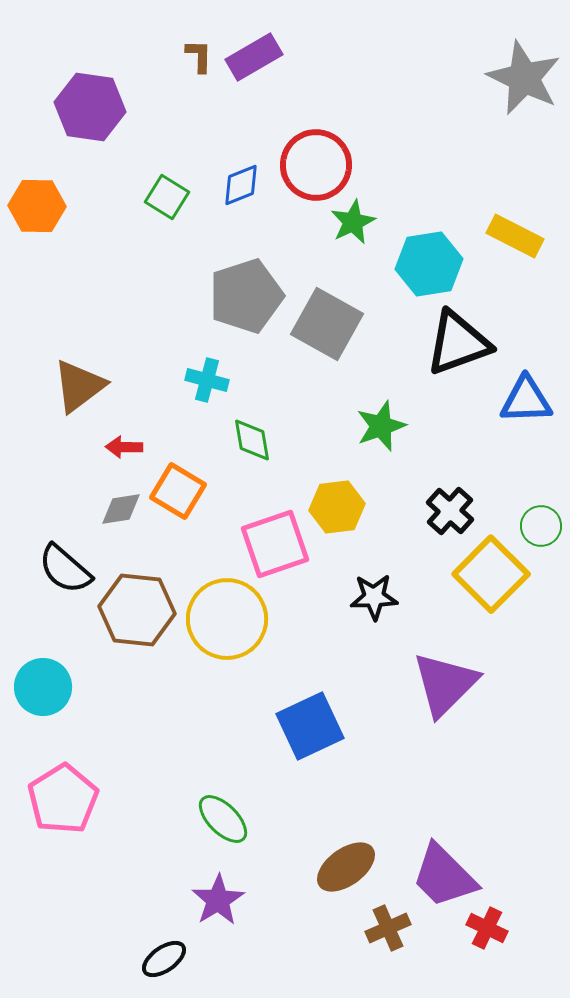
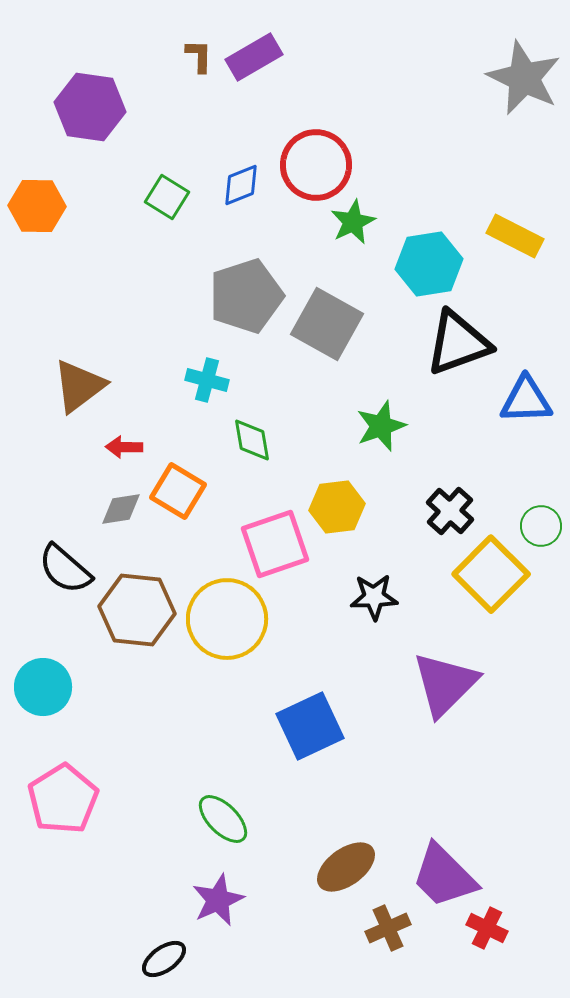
purple star at (218, 900): rotated 8 degrees clockwise
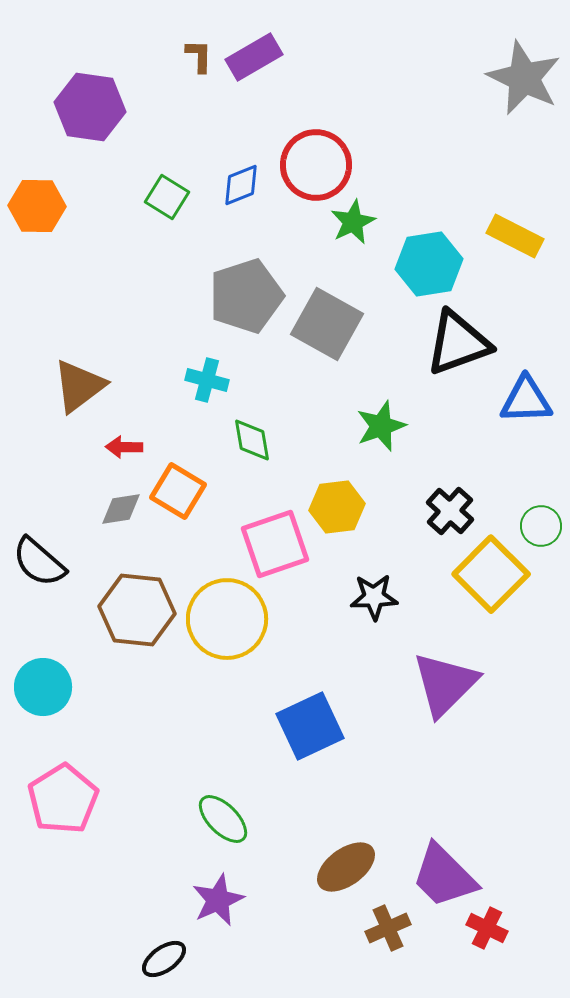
black semicircle at (65, 569): moved 26 px left, 7 px up
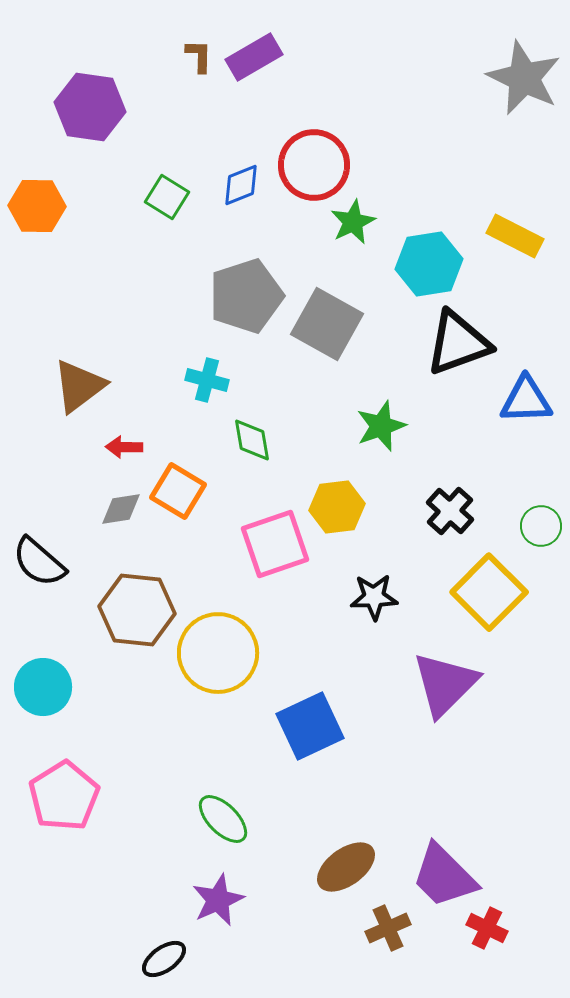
red circle at (316, 165): moved 2 px left
yellow square at (491, 574): moved 2 px left, 18 px down
yellow circle at (227, 619): moved 9 px left, 34 px down
pink pentagon at (63, 799): moved 1 px right, 3 px up
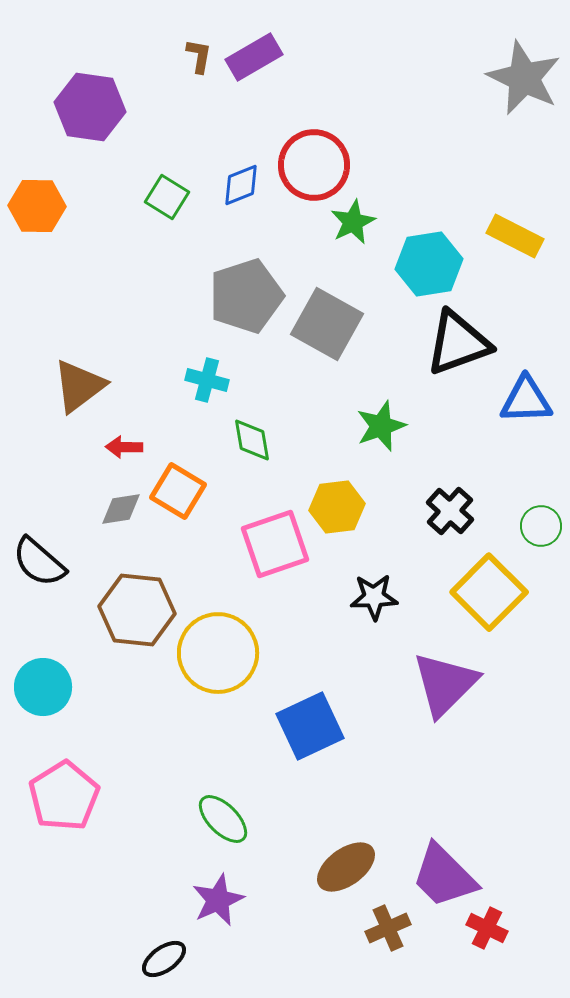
brown L-shape at (199, 56): rotated 9 degrees clockwise
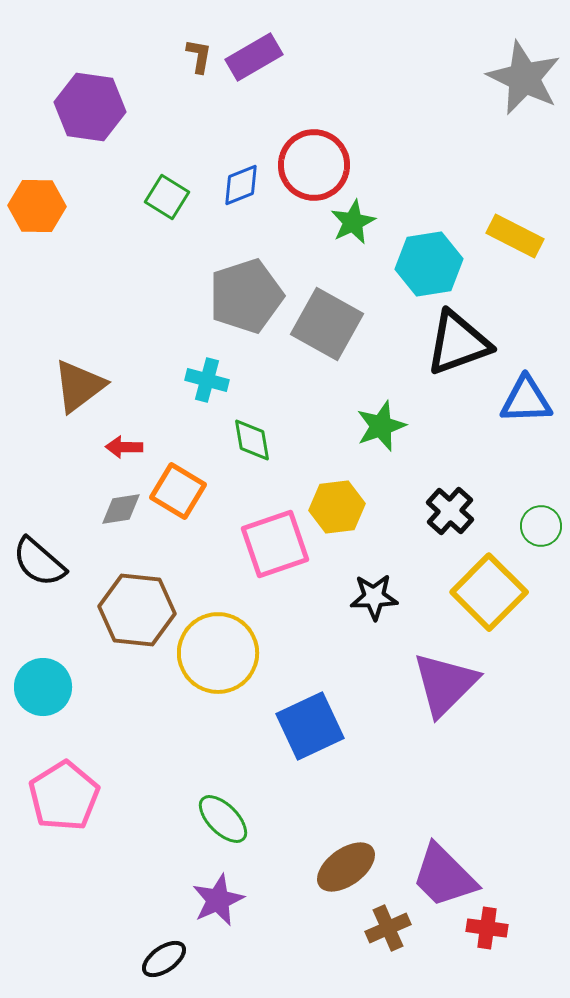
red cross at (487, 928): rotated 18 degrees counterclockwise
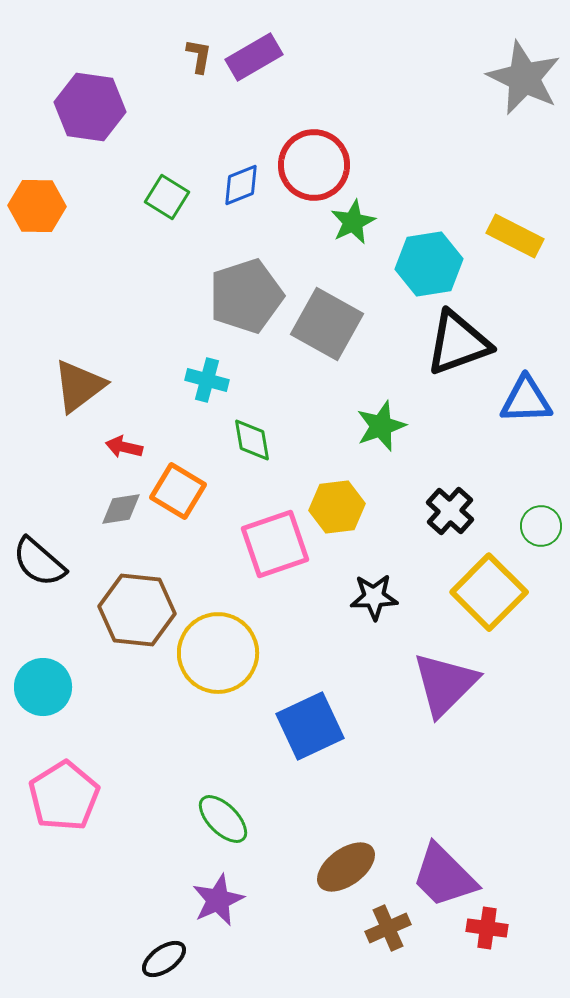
red arrow at (124, 447): rotated 12 degrees clockwise
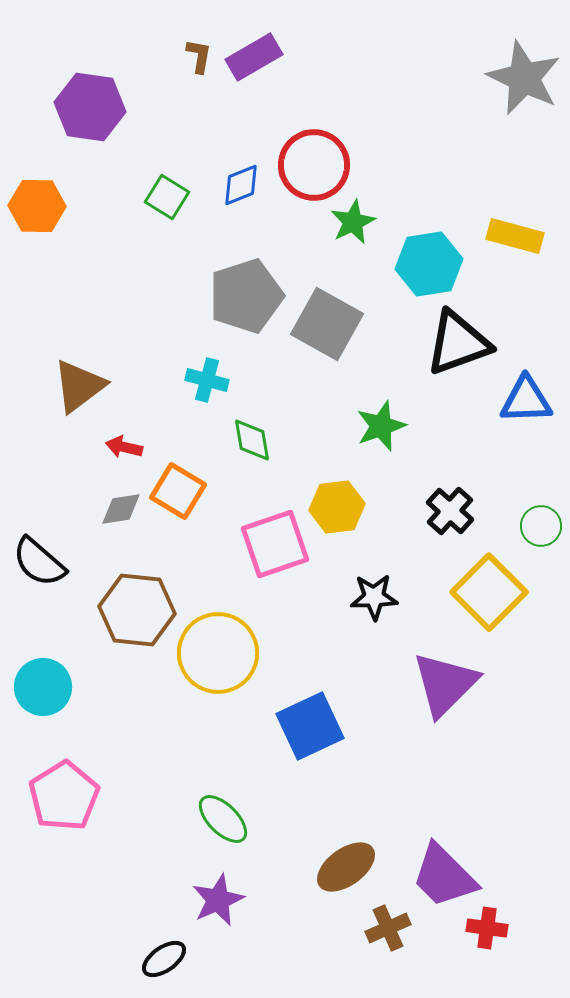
yellow rectangle at (515, 236): rotated 12 degrees counterclockwise
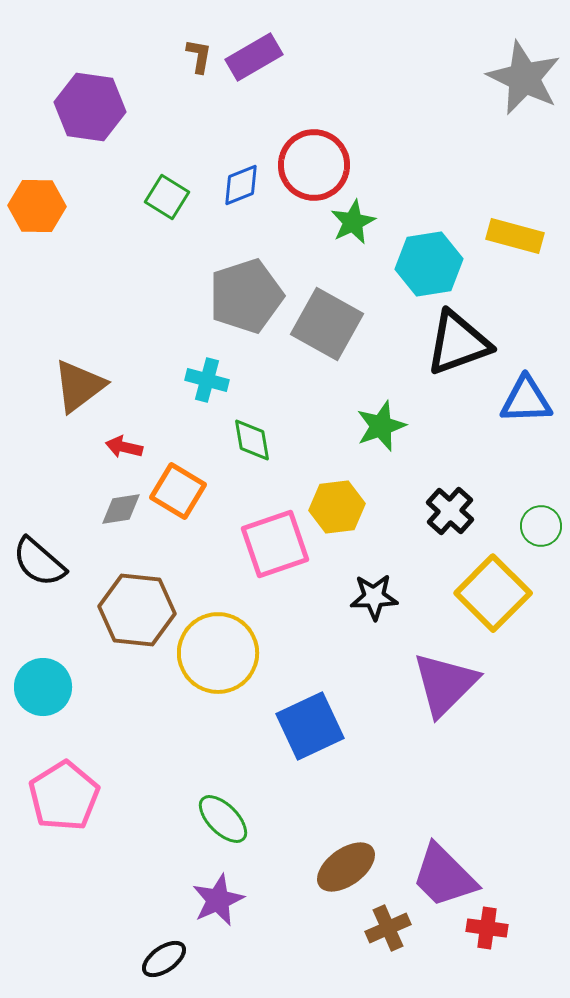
yellow square at (489, 592): moved 4 px right, 1 px down
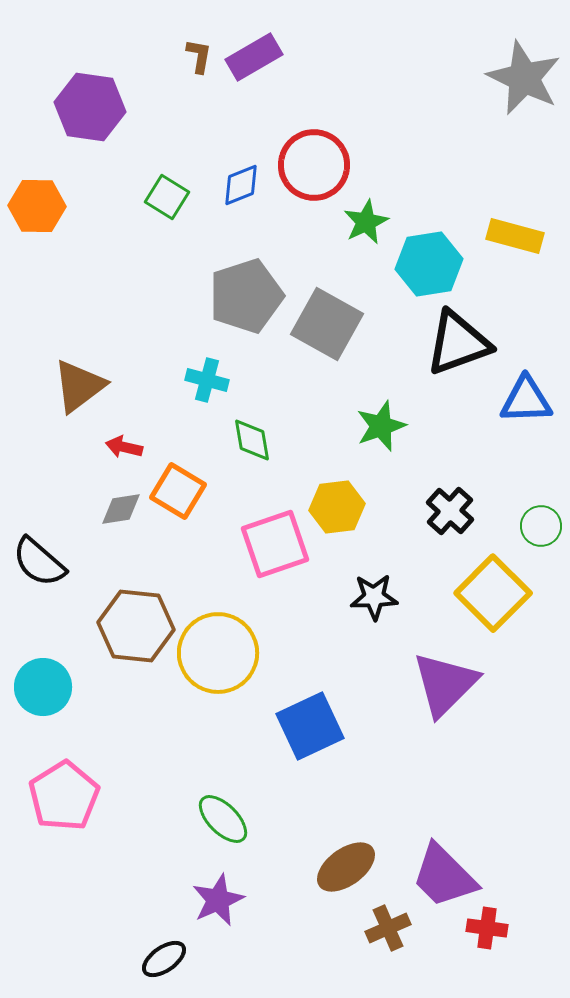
green star at (353, 222): moved 13 px right
brown hexagon at (137, 610): moved 1 px left, 16 px down
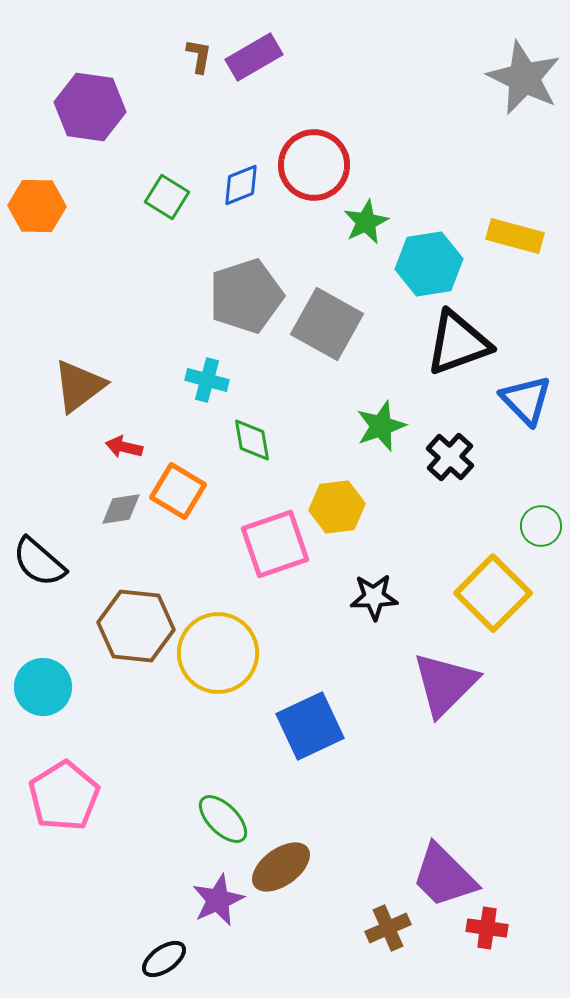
blue triangle at (526, 400): rotated 48 degrees clockwise
black cross at (450, 511): moved 54 px up
brown ellipse at (346, 867): moved 65 px left
